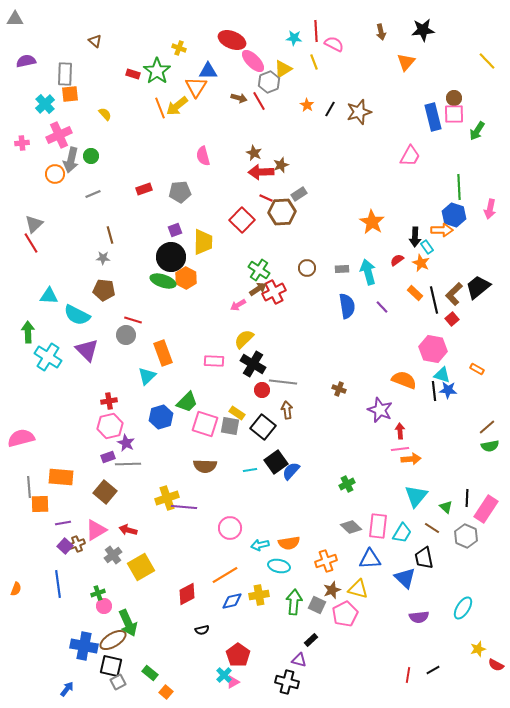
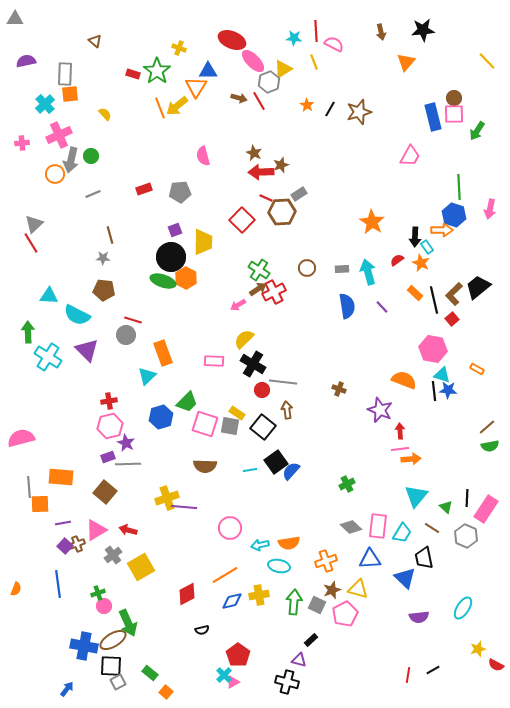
black square at (111, 666): rotated 10 degrees counterclockwise
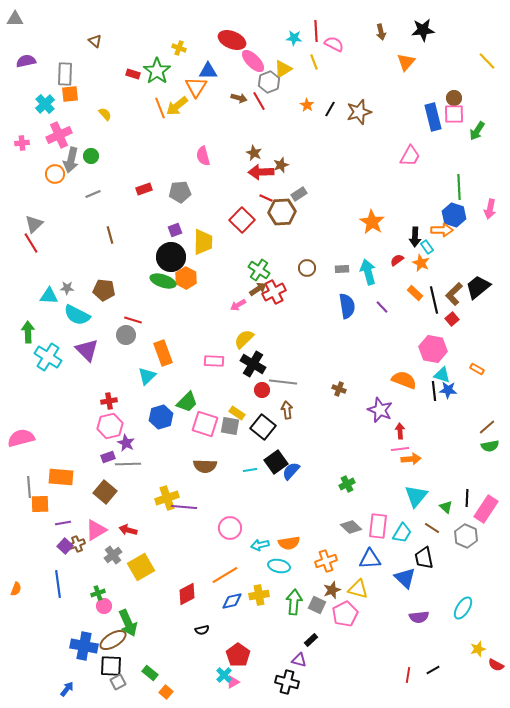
gray star at (103, 258): moved 36 px left, 30 px down
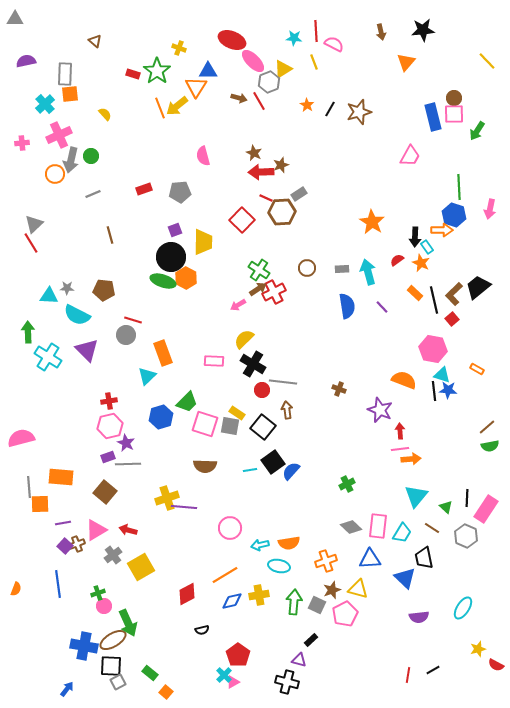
black square at (276, 462): moved 3 px left
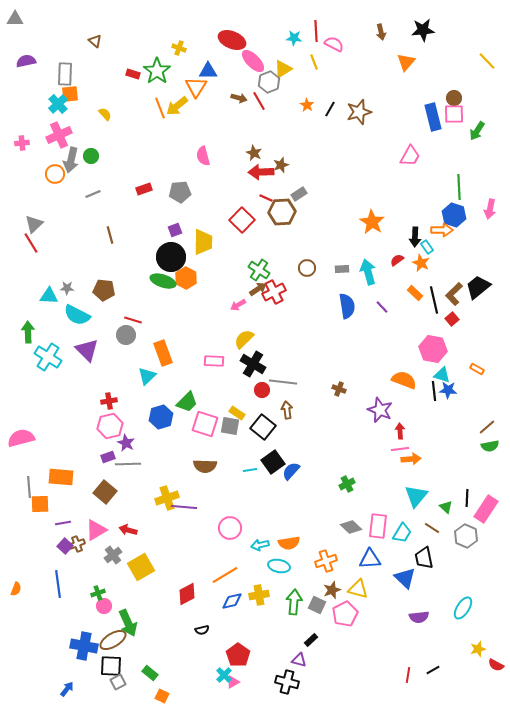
cyan cross at (45, 104): moved 13 px right
orange square at (166, 692): moved 4 px left, 4 px down; rotated 16 degrees counterclockwise
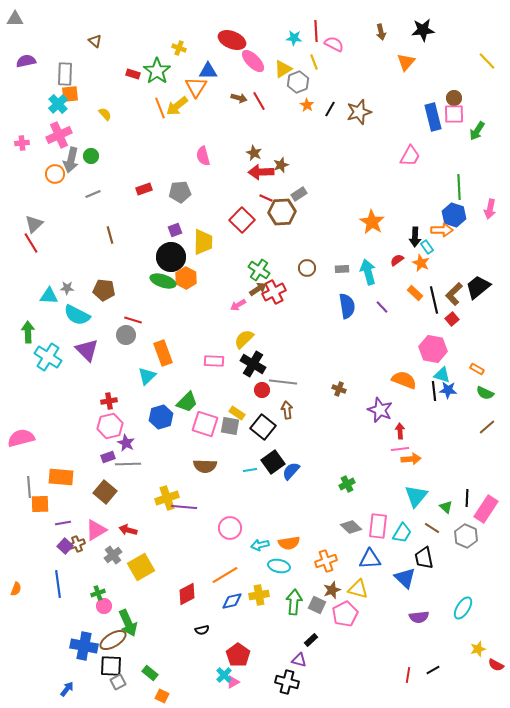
gray hexagon at (269, 82): moved 29 px right
green semicircle at (490, 446): moved 5 px left, 53 px up; rotated 36 degrees clockwise
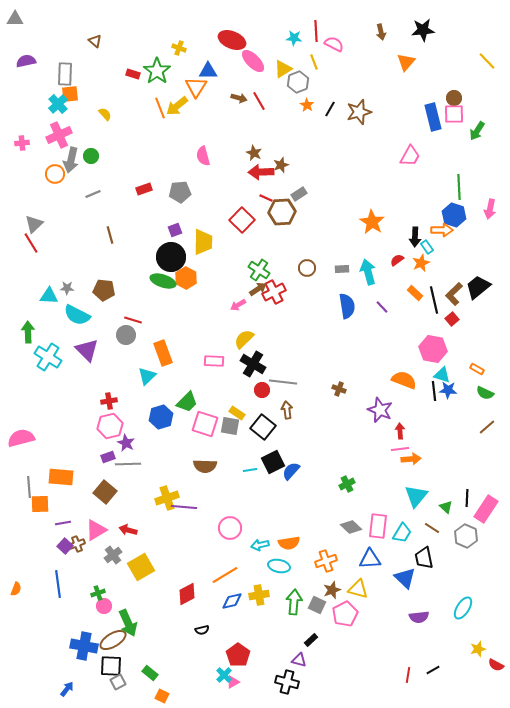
orange star at (421, 263): rotated 24 degrees clockwise
black square at (273, 462): rotated 10 degrees clockwise
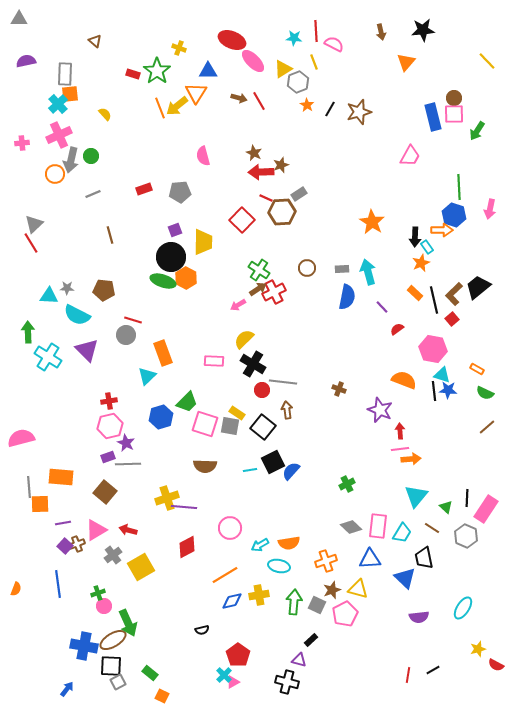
gray triangle at (15, 19): moved 4 px right
orange triangle at (196, 87): moved 6 px down
red semicircle at (397, 260): moved 69 px down
blue semicircle at (347, 306): moved 9 px up; rotated 20 degrees clockwise
cyan arrow at (260, 545): rotated 18 degrees counterclockwise
red diamond at (187, 594): moved 47 px up
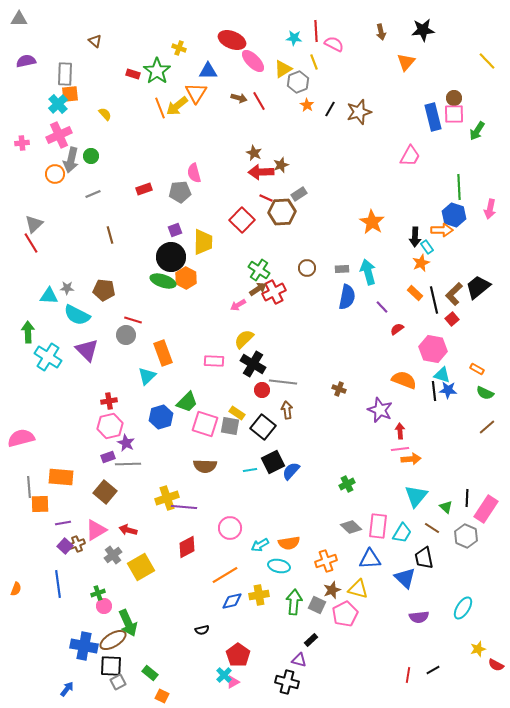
pink semicircle at (203, 156): moved 9 px left, 17 px down
